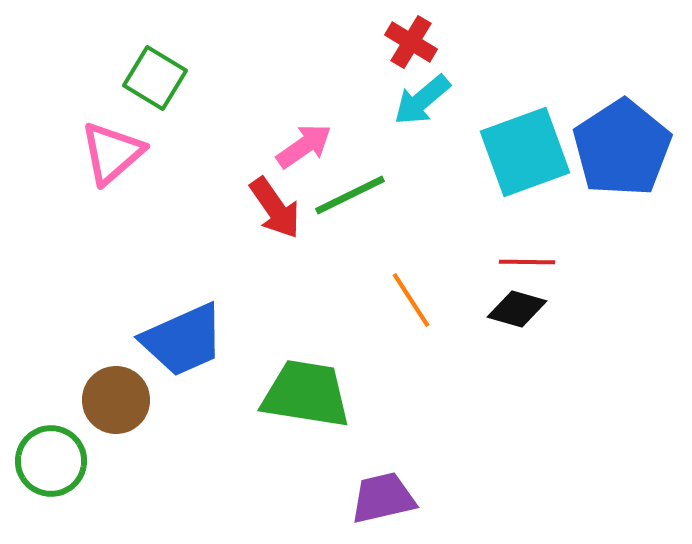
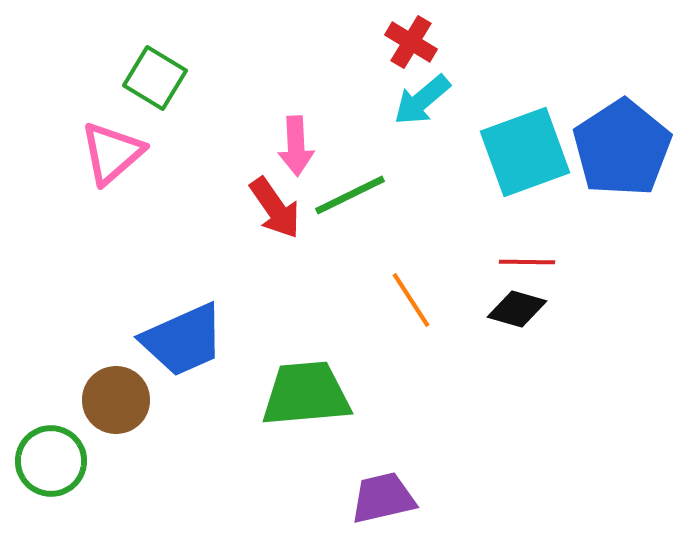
pink arrow: moved 8 px left; rotated 122 degrees clockwise
green trapezoid: rotated 14 degrees counterclockwise
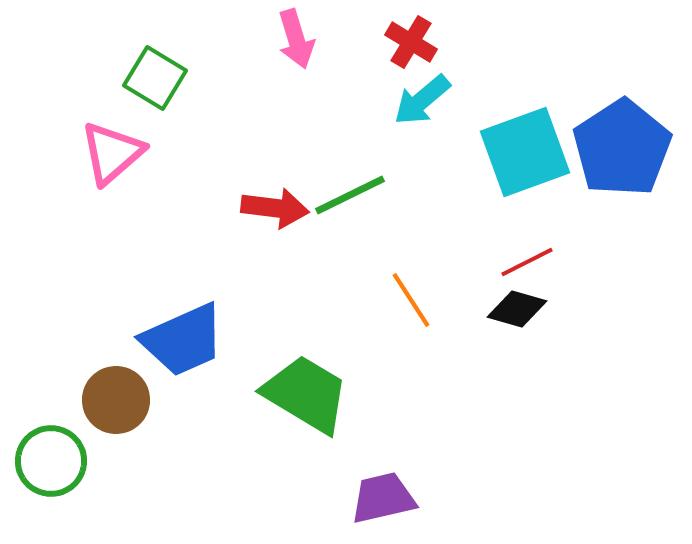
pink arrow: moved 107 px up; rotated 14 degrees counterclockwise
red arrow: rotated 48 degrees counterclockwise
red line: rotated 28 degrees counterclockwise
green trapezoid: rotated 36 degrees clockwise
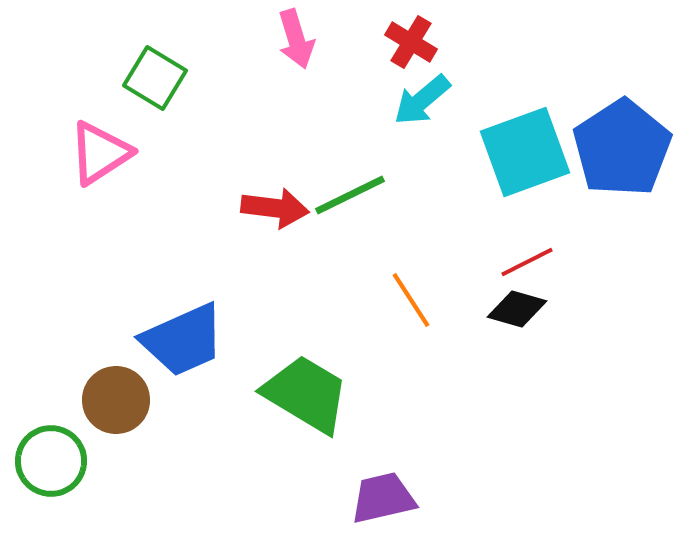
pink triangle: moved 12 px left; rotated 8 degrees clockwise
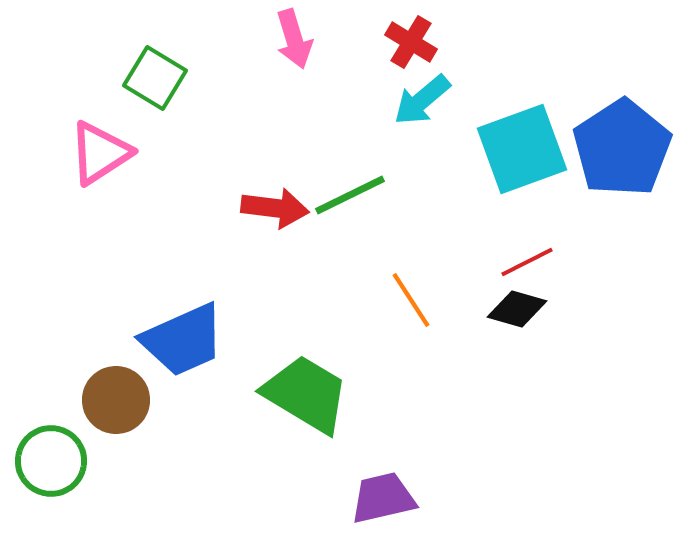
pink arrow: moved 2 px left
cyan square: moved 3 px left, 3 px up
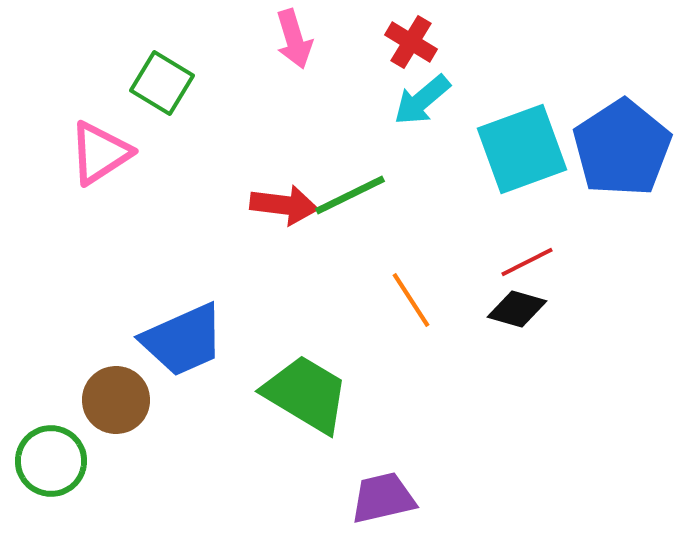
green square: moved 7 px right, 5 px down
red arrow: moved 9 px right, 3 px up
